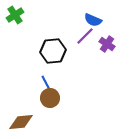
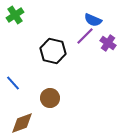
purple cross: moved 1 px right, 1 px up
black hexagon: rotated 20 degrees clockwise
blue line: moved 33 px left; rotated 14 degrees counterclockwise
brown diamond: moved 1 px right, 1 px down; rotated 15 degrees counterclockwise
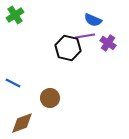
purple line: rotated 36 degrees clockwise
black hexagon: moved 15 px right, 3 px up
blue line: rotated 21 degrees counterclockwise
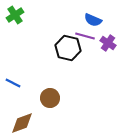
purple line: rotated 24 degrees clockwise
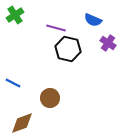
purple line: moved 29 px left, 8 px up
black hexagon: moved 1 px down
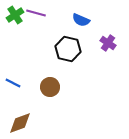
blue semicircle: moved 12 px left
purple line: moved 20 px left, 15 px up
brown circle: moved 11 px up
brown diamond: moved 2 px left
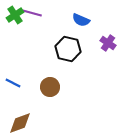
purple line: moved 4 px left
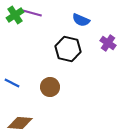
blue line: moved 1 px left
brown diamond: rotated 25 degrees clockwise
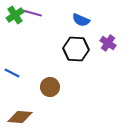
black hexagon: moved 8 px right; rotated 10 degrees counterclockwise
blue line: moved 10 px up
brown diamond: moved 6 px up
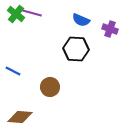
green cross: moved 1 px right, 1 px up; rotated 18 degrees counterclockwise
purple cross: moved 2 px right, 14 px up; rotated 14 degrees counterclockwise
blue line: moved 1 px right, 2 px up
